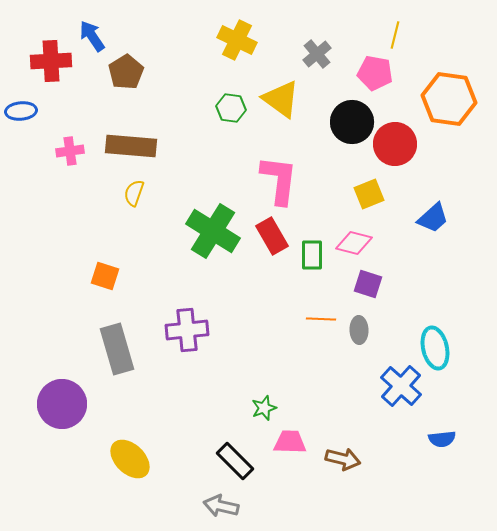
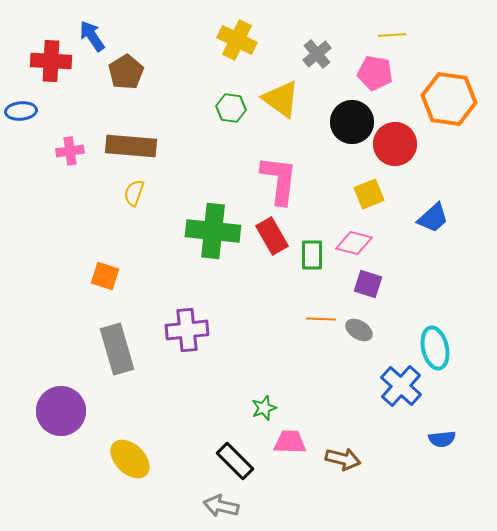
yellow line: moved 3 px left; rotated 72 degrees clockwise
red cross: rotated 6 degrees clockwise
green cross: rotated 26 degrees counterclockwise
gray ellipse: rotated 56 degrees counterclockwise
purple circle: moved 1 px left, 7 px down
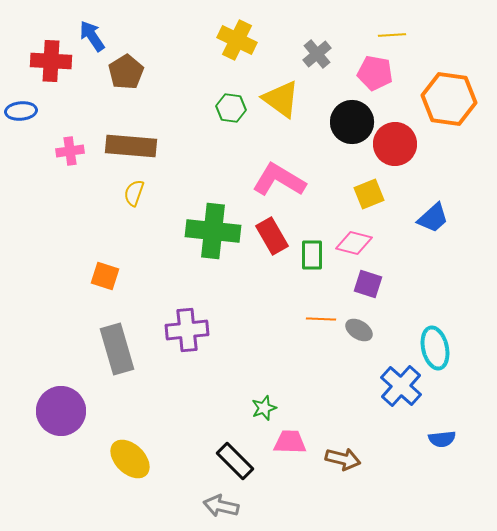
pink L-shape: rotated 66 degrees counterclockwise
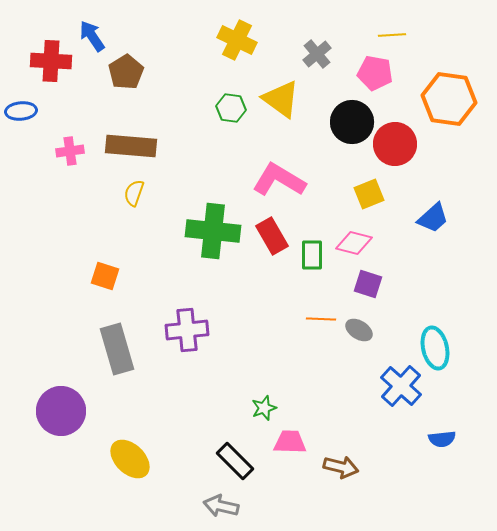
brown arrow: moved 2 px left, 8 px down
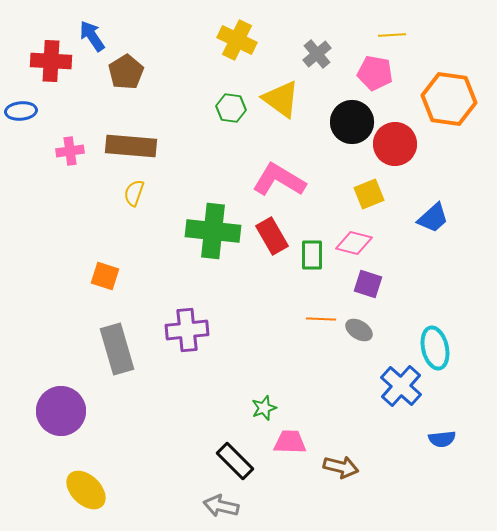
yellow ellipse: moved 44 px left, 31 px down
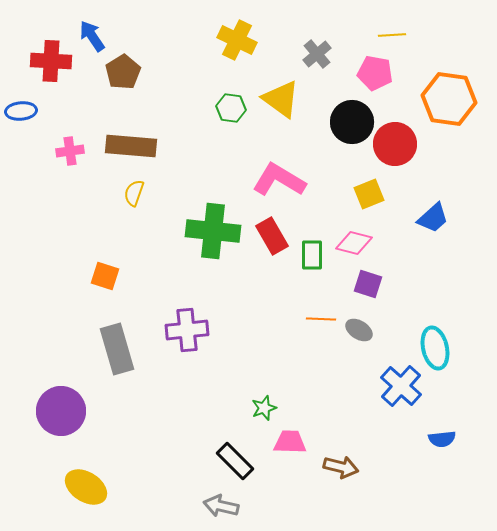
brown pentagon: moved 3 px left
yellow ellipse: moved 3 px up; rotated 12 degrees counterclockwise
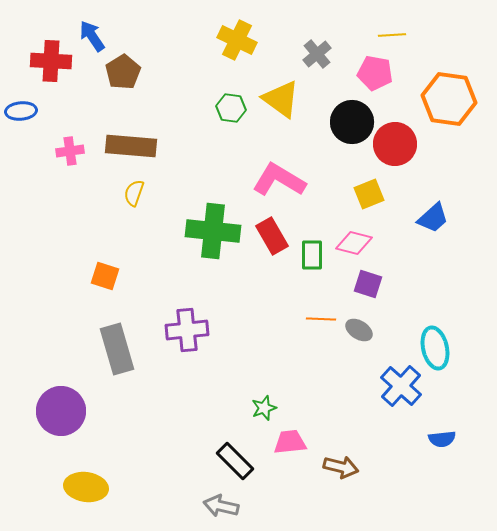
pink trapezoid: rotated 8 degrees counterclockwise
yellow ellipse: rotated 24 degrees counterclockwise
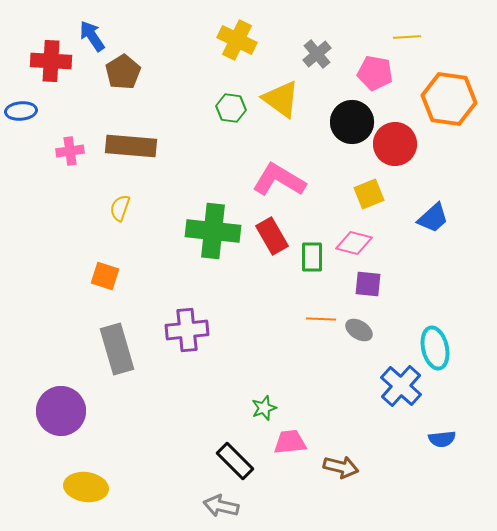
yellow line: moved 15 px right, 2 px down
yellow semicircle: moved 14 px left, 15 px down
green rectangle: moved 2 px down
purple square: rotated 12 degrees counterclockwise
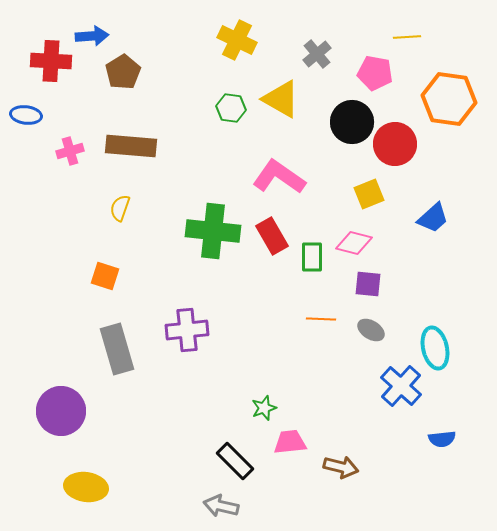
blue arrow: rotated 120 degrees clockwise
yellow triangle: rotated 6 degrees counterclockwise
blue ellipse: moved 5 px right, 4 px down; rotated 12 degrees clockwise
pink cross: rotated 8 degrees counterclockwise
pink L-shape: moved 3 px up; rotated 4 degrees clockwise
gray ellipse: moved 12 px right
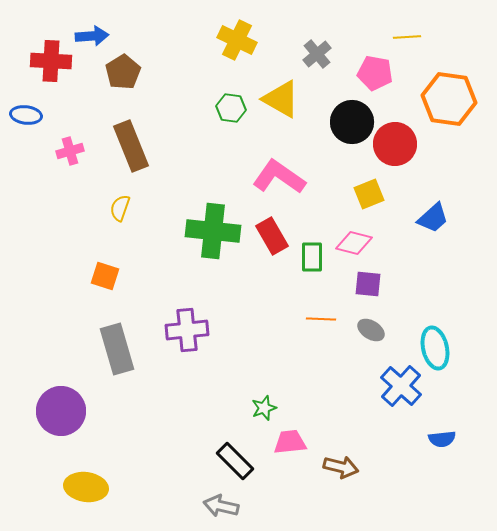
brown rectangle: rotated 63 degrees clockwise
